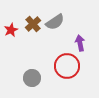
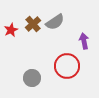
purple arrow: moved 4 px right, 2 px up
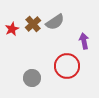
red star: moved 1 px right, 1 px up
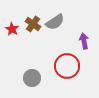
brown cross: rotated 14 degrees counterclockwise
red star: rotated 16 degrees counterclockwise
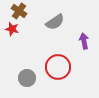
brown cross: moved 14 px left, 13 px up
red star: rotated 16 degrees counterclockwise
red circle: moved 9 px left, 1 px down
gray circle: moved 5 px left
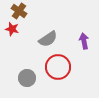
gray semicircle: moved 7 px left, 17 px down
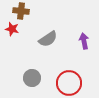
brown cross: moved 2 px right; rotated 28 degrees counterclockwise
red circle: moved 11 px right, 16 px down
gray circle: moved 5 px right
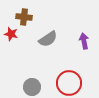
brown cross: moved 3 px right, 6 px down
red star: moved 1 px left, 5 px down
gray circle: moved 9 px down
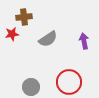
brown cross: rotated 14 degrees counterclockwise
red star: moved 1 px right; rotated 24 degrees counterclockwise
red circle: moved 1 px up
gray circle: moved 1 px left
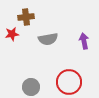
brown cross: moved 2 px right
gray semicircle: rotated 24 degrees clockwise
